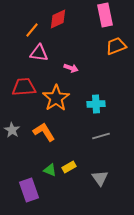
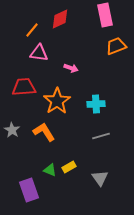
red diamond: moved 2 px right
orange star: moved 1 px right, 3 px down
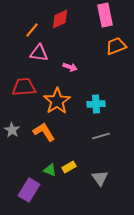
pink arrow: moved 1 px left, 1 px up
purple rectangle: rotated 50 degrees clockwise
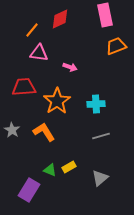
gray triangle: rotated 24 degrees clockwise
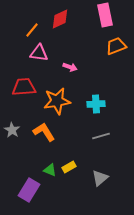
orange star: rotated 24 degrees clockwise
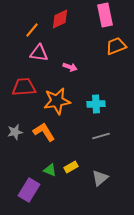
gray star: moved 3 px right, 2 px down; rotated 28 degrees clockwise
yellow rectangle: moved 2 px right
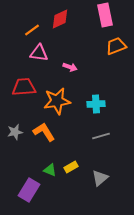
orange line: rotated 14 degrees clockwise
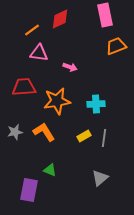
gray line: moved 3 px right, 2 px down; rotated 66 degrees counterclockwise
yellow rectangle: moved 13 px right, 31 px up
purple rectangle: rotated 20 degrees counterclockwise
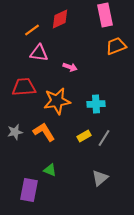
gray line: rotated 24 degrees clockwise
